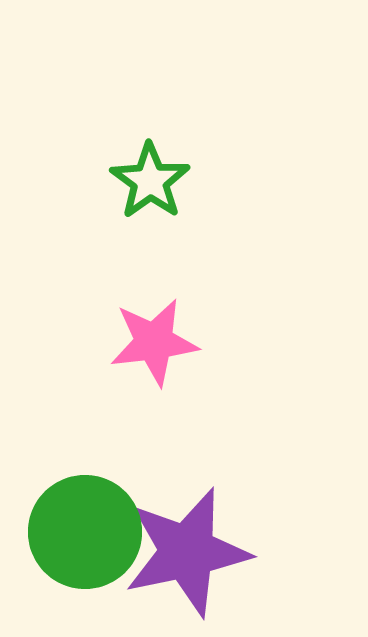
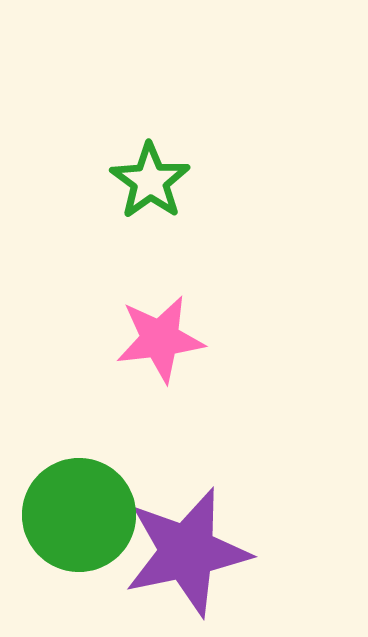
pink star: moved 6 px right, 3 px up
green circle: moved 6 px left, 17 px up
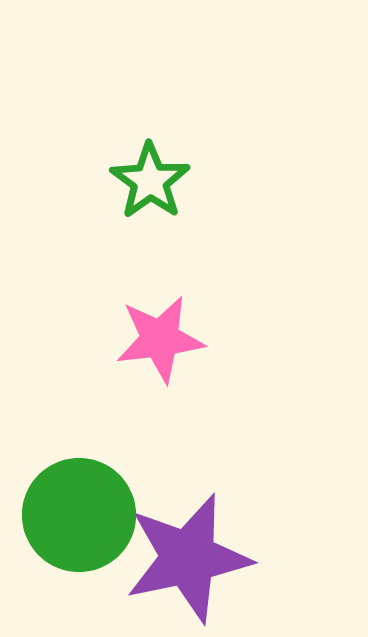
purple star: moved 1 px right, 6 px down
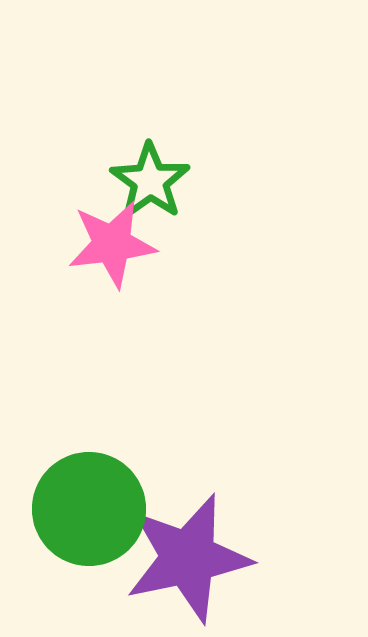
pink star: moved 48 px left, 95 px up
green circle: moved 10 px right, 6 px up
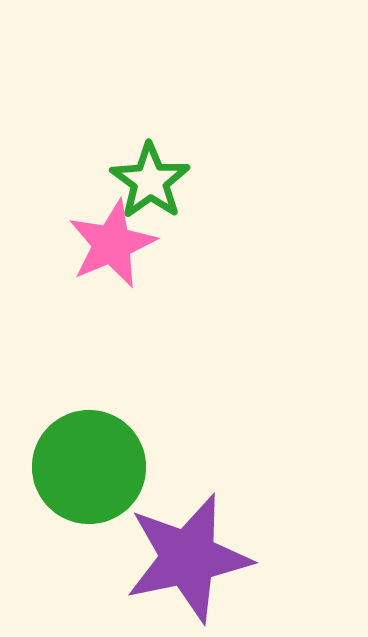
pink star: rotated 16 degrees counterclockwise
green circle: moved 42 px up
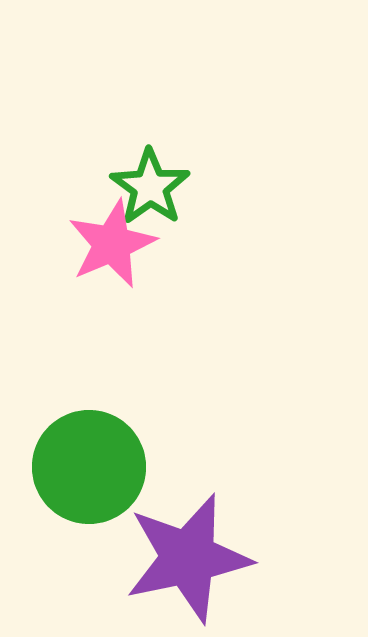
green star: moved 6 px down
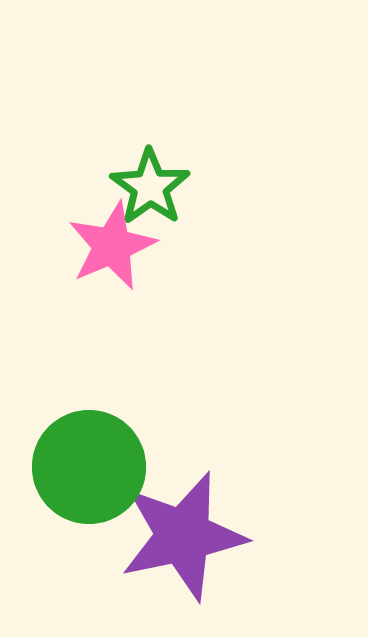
pink star: moved 2 px down
purple star: moved 5 px left, 22 px up
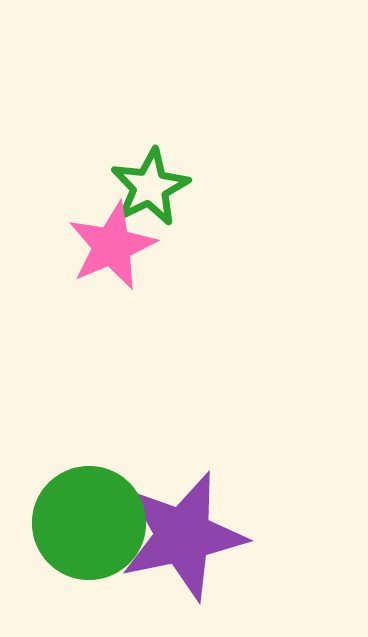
green star: rotated 10 degrees clockwise
green circle: moved 56 px down
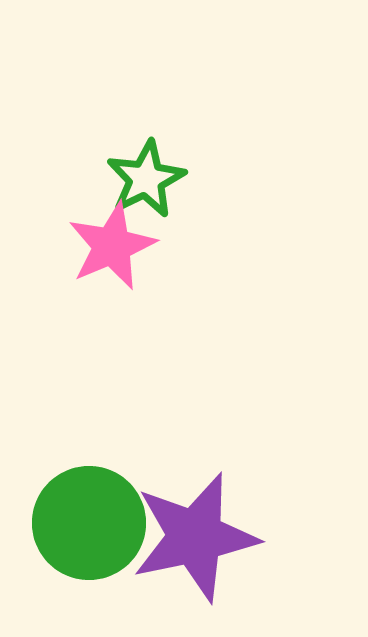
green star: moved 4 px left, 8 px up
purple star: moved 12 px right, 1 px down
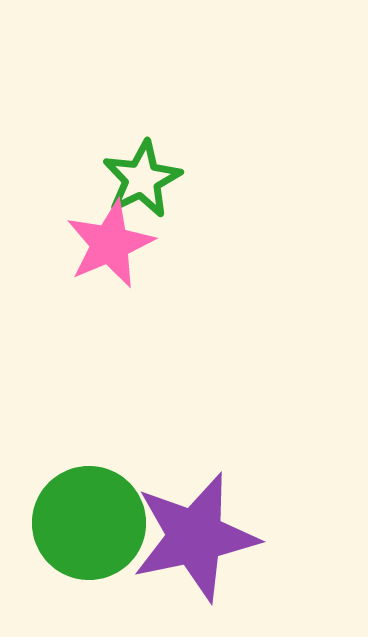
green star: moved 4 px left
pink star: moved 2 px left, 2 px up
